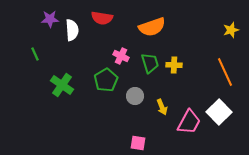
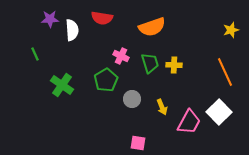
gray circle: moved 3 px left, 3 px down
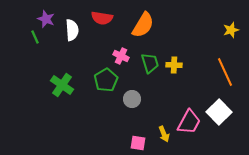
purple star: moved 4 px left; rotated 24 degrees clockwise
orange semicircle: moved 9 px left, 2 px up; rotated 40 degrees counterclockwise
green line: moved 17 px up
yellow arrow: moved 2 px right, 27 px down
